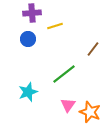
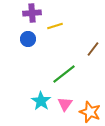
cyan star: moved 13 px right, 9 px down; rotated 18 degrees counterclockwise
pink triangle: moved 3 px left, 1 px up
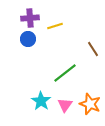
purple cross: moved 2 px left, 5 px down
brown line: rotated 70 degrees counterclockwise
green line: moved 1 px right, 1 px up
pink triangle: moved 1 px down
orange star: moved 8 px up
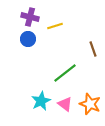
purple cross: moved 1 px up; rotated 18 degrees clockwise
brown line: rotated 14 degrees clockwise
cyan star: rotated 12 degrees clockwise
pink triangle: moved 1 px up; rotated 28 degrees counterclockwise
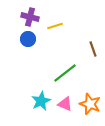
pink triangle: rotated 14 degrees counterclockwise
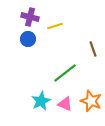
orange star: moved 1 px right, 3 px up
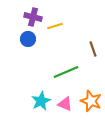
purple cross: moved 3 px right
green line: moved 1 px right, 1 px up; rotated 15 degrees clockwise
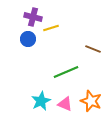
yellow line: moved 4 px left, 2 px down
brown line: rotated 49 degrees counterclockwise
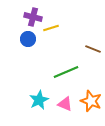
cyan star: moved 2 px left, 1 px up
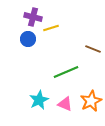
orange star: rotated 25 degrees clockwise
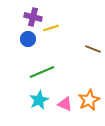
green line: moved 24 px left
orange star: moved 2 px left, 1 px up
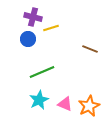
brown line: moved 3 px left
orange star: moved 6 px down
